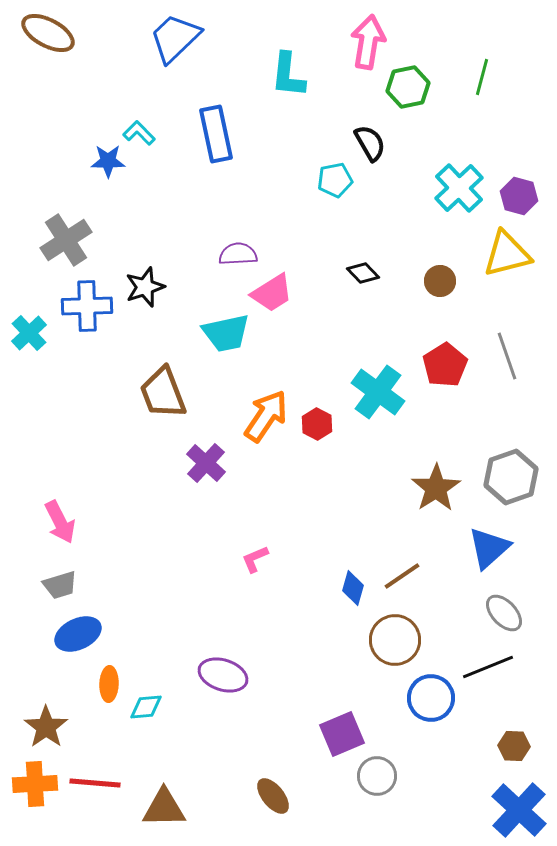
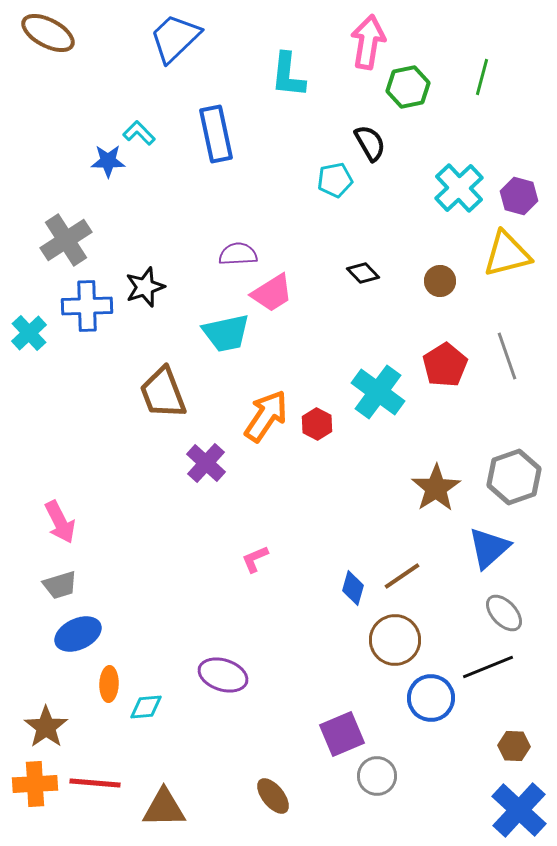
gray hexagon at (511, 477): moved 3 px right
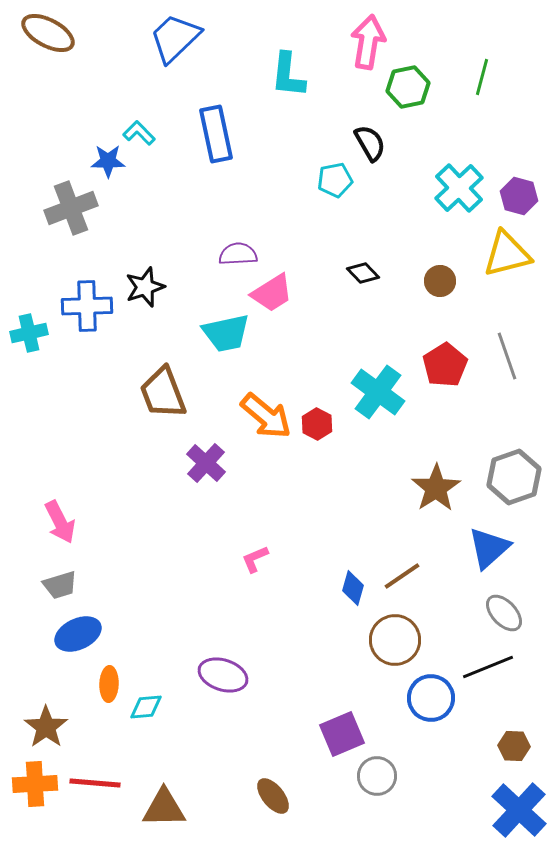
gray cross at (66, 240): moved 5 px right, 32 px up; rotated 12 degrees clockwise
cyan cross at (29, 333): rotated 30 degrees clockwise
orange arrow at (266, 416): rotated 96 degrees clockwise
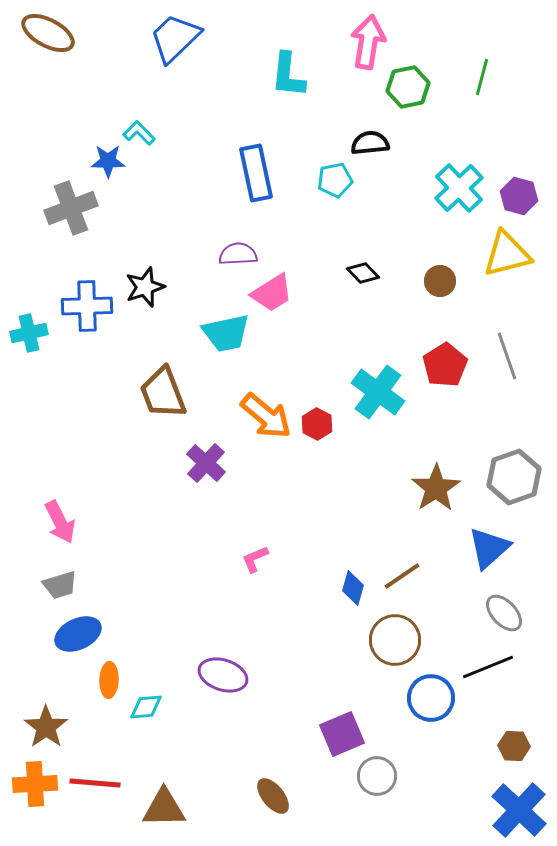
blue rectangle at (216, 134): moved 40 px right, 39 px down
black semicircle at (370, 143): rotated 66 degrees counterclockwise
orange ellipse at (109, 684): moved 4 px up
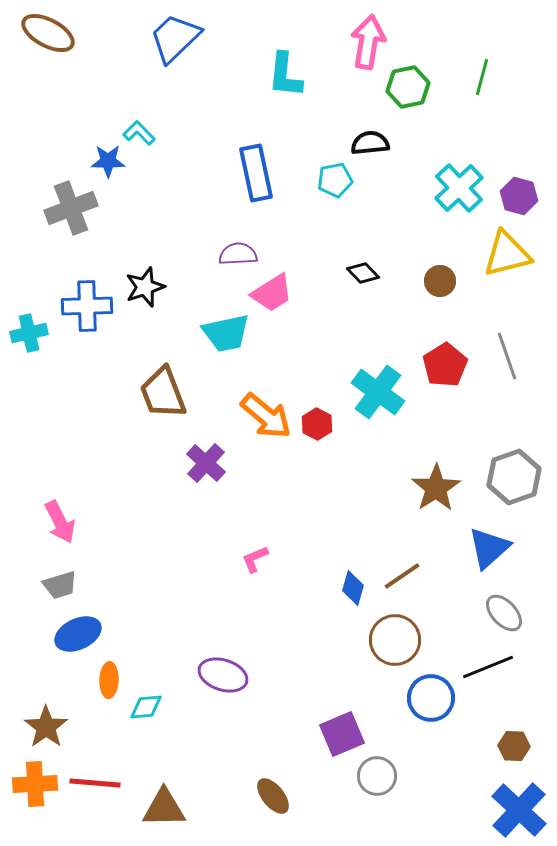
cyan L-shape at (288, 75): moved 3 px left
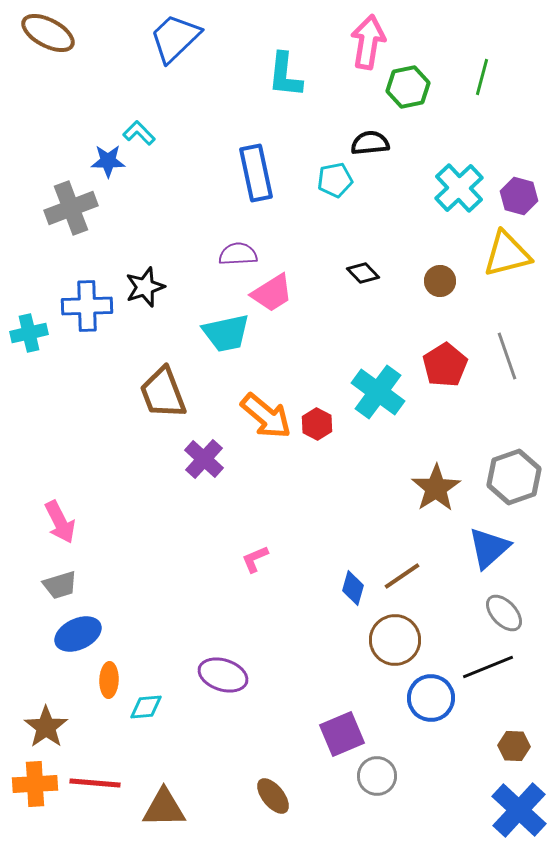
purple cross at (206, 463): moved 2 px left, 4 px up
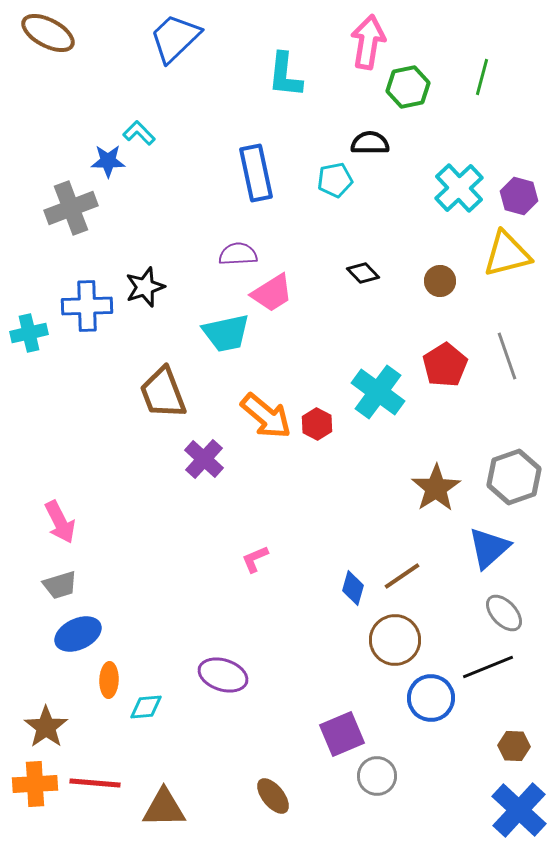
black semicircle at (370, 143): rotated 6 degrees clockwise
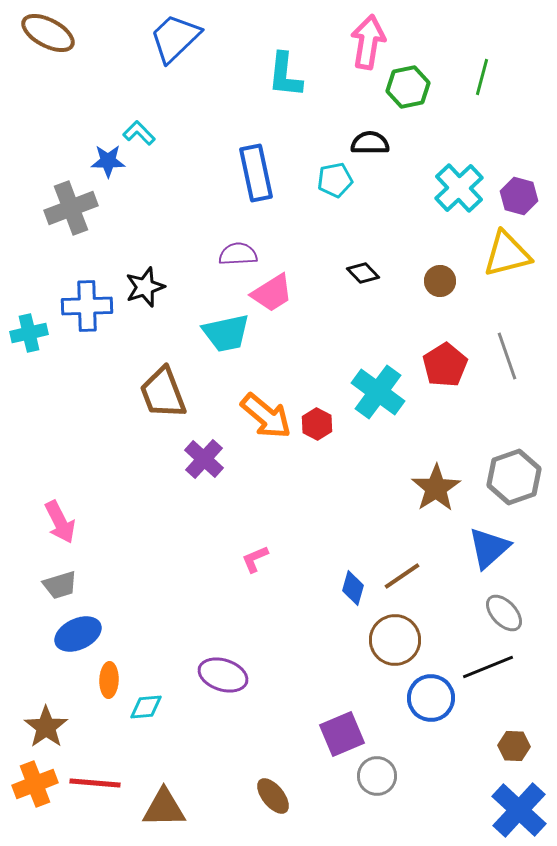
orange cross at (35, 784): rotated 18 degrees counterclockwise
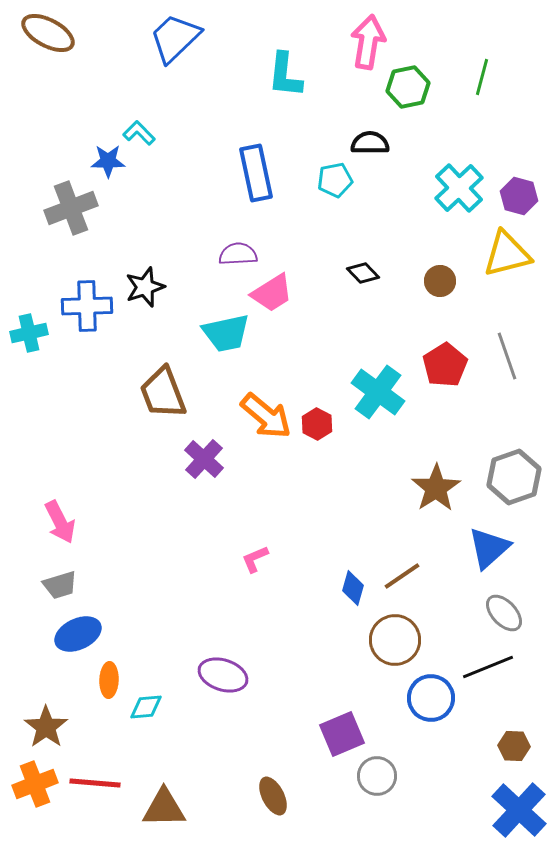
brown ellipse at (273, 796): rotated 12 degrees clockwise
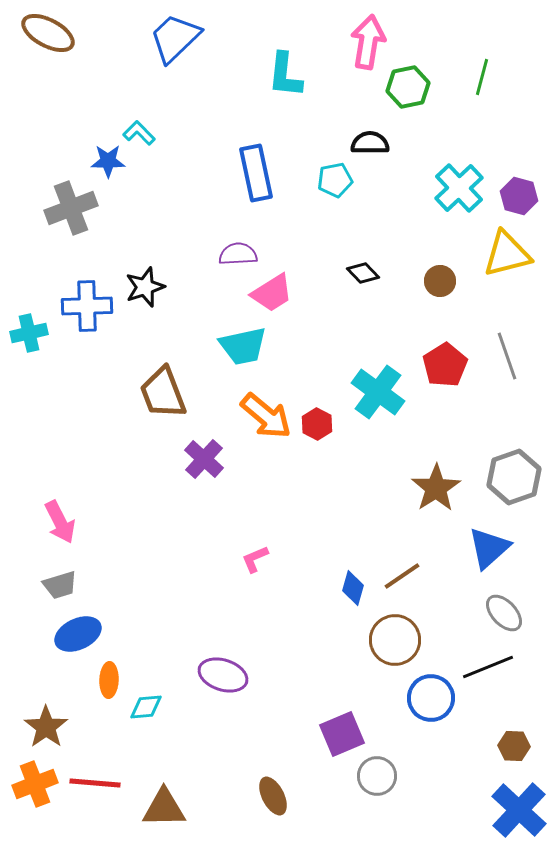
cyan trapezoid at (226, 333): moved 17 px right, 13 px down
